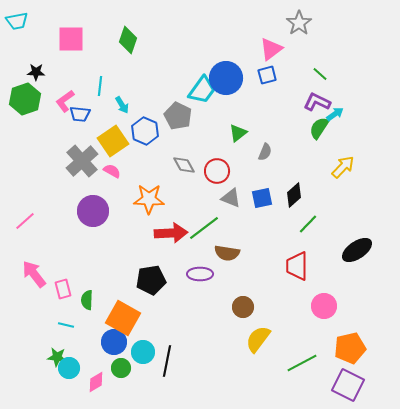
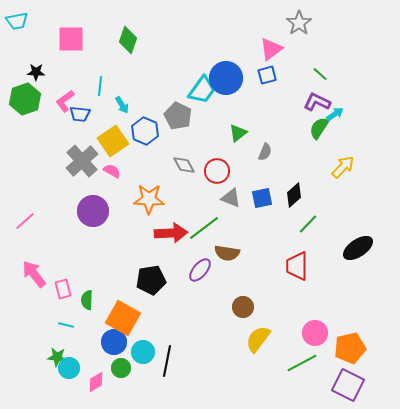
black ellipse at (357, 250): moved 1 px right, 2 px up
purple ellipse at (200, 274): moved 4 px up; rotated 50 degrees counterclockwise
pink circle at (324, 306): moved 9 px left, 27 px down
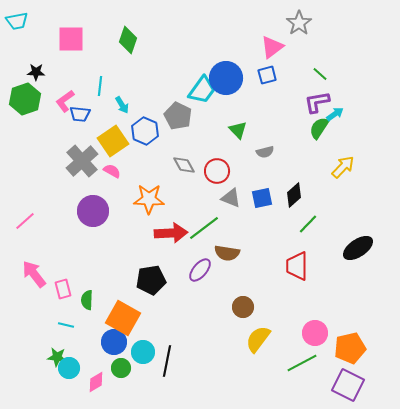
pink triangle at (271, 49): moved 1 px right, 2 px up
purple L-shape at (317, 102): rotated 36 degrees counterclockwise
green triangle at (238, 133): moved 3 px up; rotated 36 degrees counterclockwise
gray semicircle at (265, 152): rotated 54 degrees clockwise
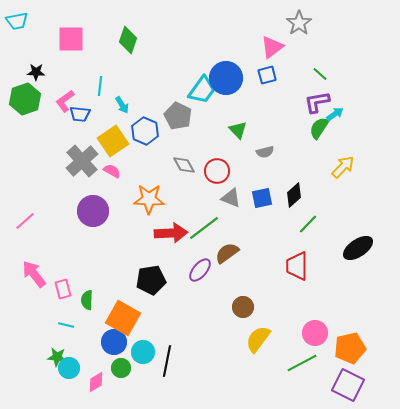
brown semicircle at (227, 253): rotated 135 degrees clockwise
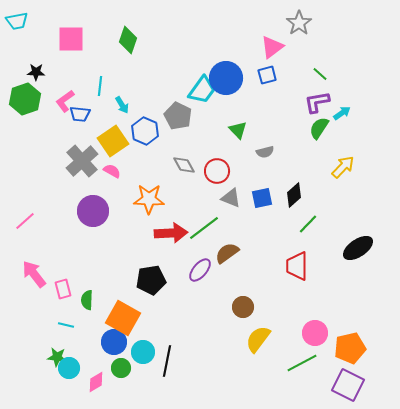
cyan arrow at (335, 114): moved 7 px right, 1 px up
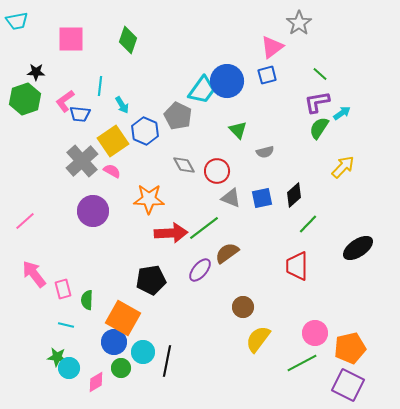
blue circle at (226, 78): moved 1 px right, 3 px down
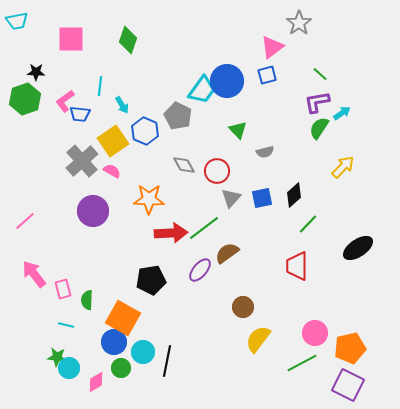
gray triangle at (231, 198): rotated 50 degrees clockwise
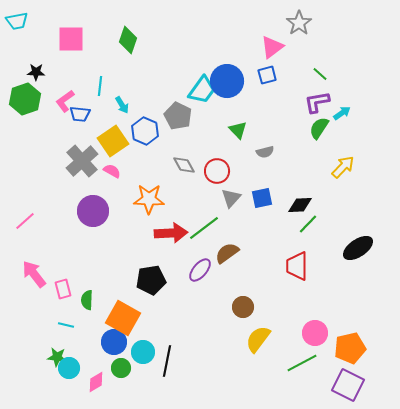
black diamond at (294, 195): moved 6 px right, 10 px down; rotated 40 degrees clockwise
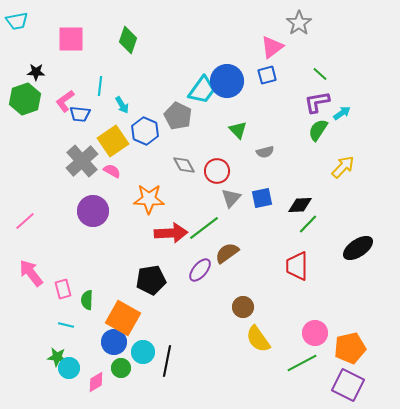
green semicircle at (319, 128): moved 1 px left, 2 px down
pink arrow at (34, 274): moved 3 px left, 1 px up
yellow semicircle at (258, 339): rotated 72 degrees counterclockwise
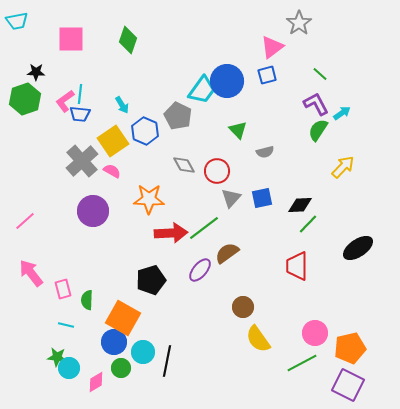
cyan line at (100, 86): moved 20 px left, 8 px down
purple L-shape at (317, 102): moved 1 px left, 2 px down; rotated 72 degrees clockwise
black pentagon at (151, 280): rotated 8 degrees counterclockwise
